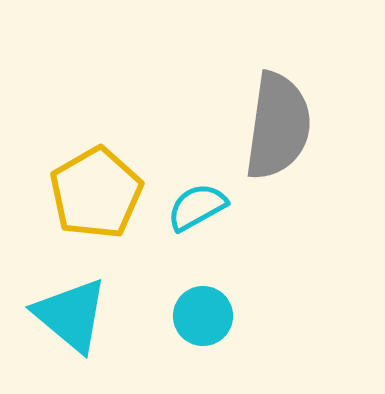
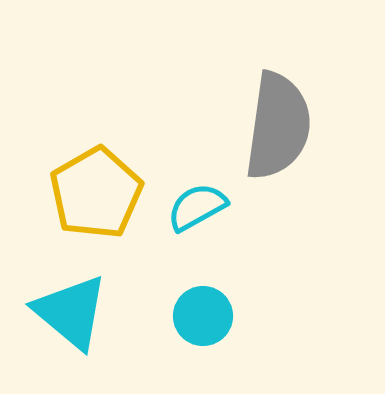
cyan triangle: moved 3 px up
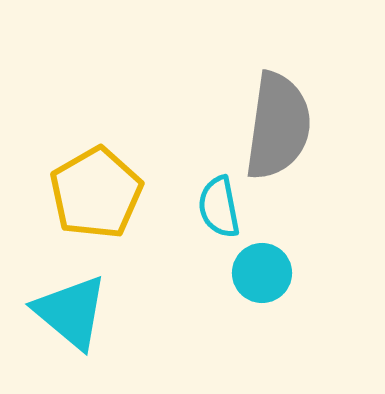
cyan semicircle: moved 22 px right; rotated 72 degrees counterclockwise
cyan circle: moved 59 px right, 43 px up
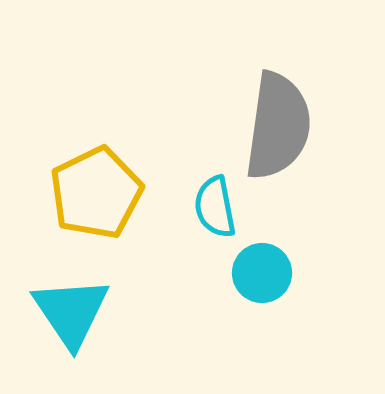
yellow pentagon: rotated 4 degrees clockwise
cyan semicircle: moved 4 px left
cyan triangle: rotated 16 degrees clockwise
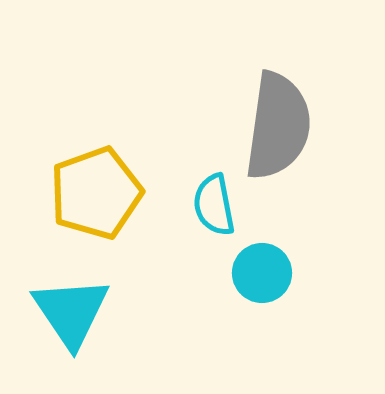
yellow pentagon: rotated 6 degrees clockwise
cyan semicircle: moved 1 px left, 2 px up
